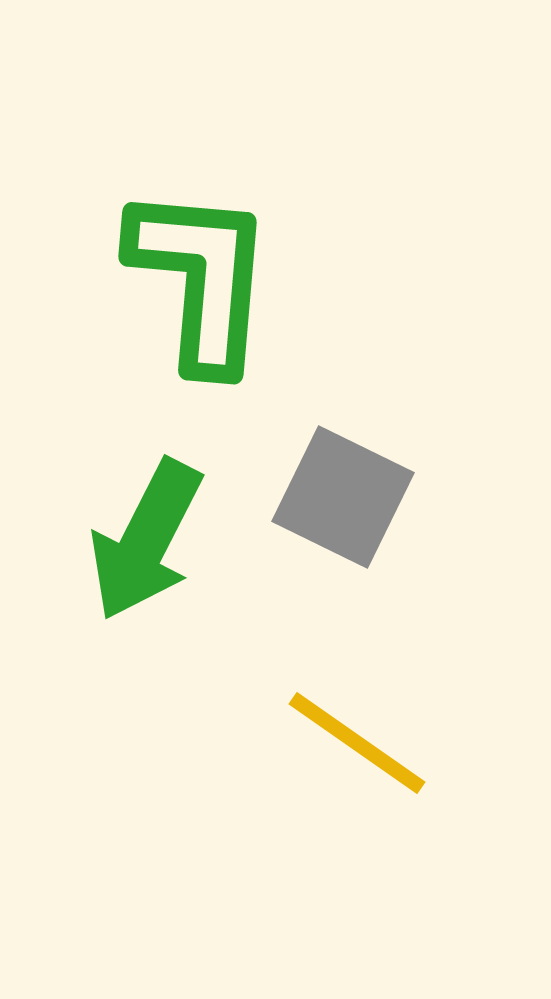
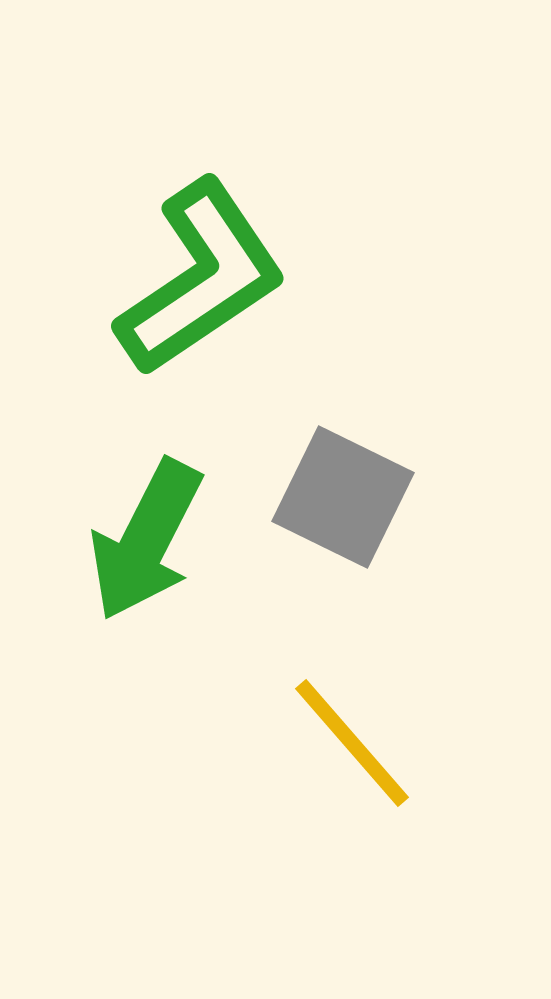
green L-shape: rotated 51 degrees clockwise
yellow line: moved 5 px left; rotated 14 degrees clockwise
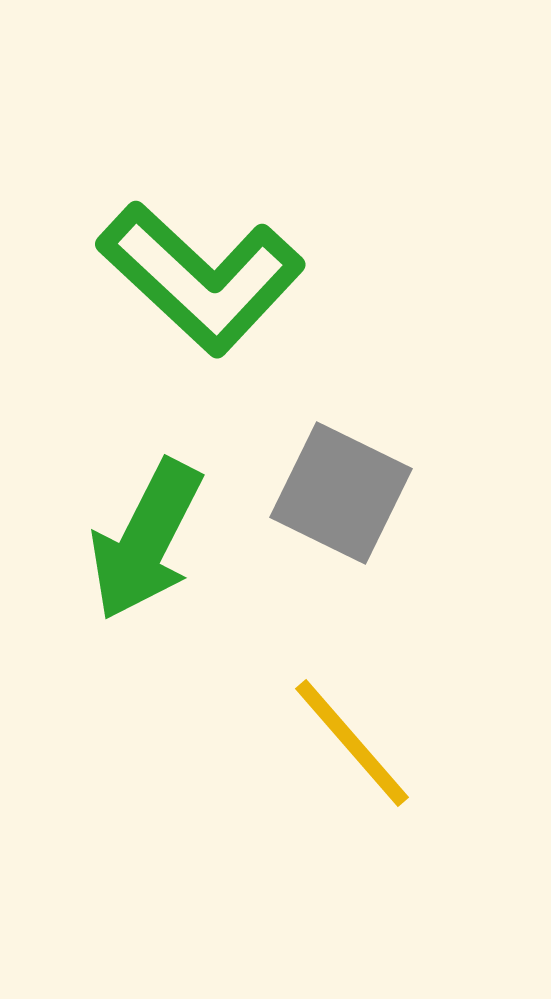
green L-shape: rotated 77 degrees clockwise
gray square: moved 2 px left, 4 px up
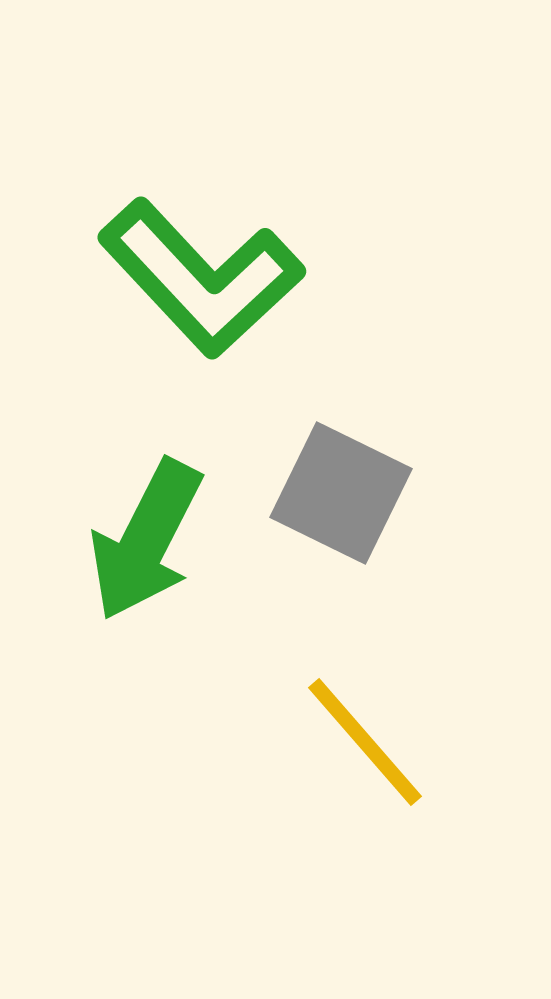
green L-shape: rotated 4 degrees clockwise
yellow line: moved 13 px right, 1 px up
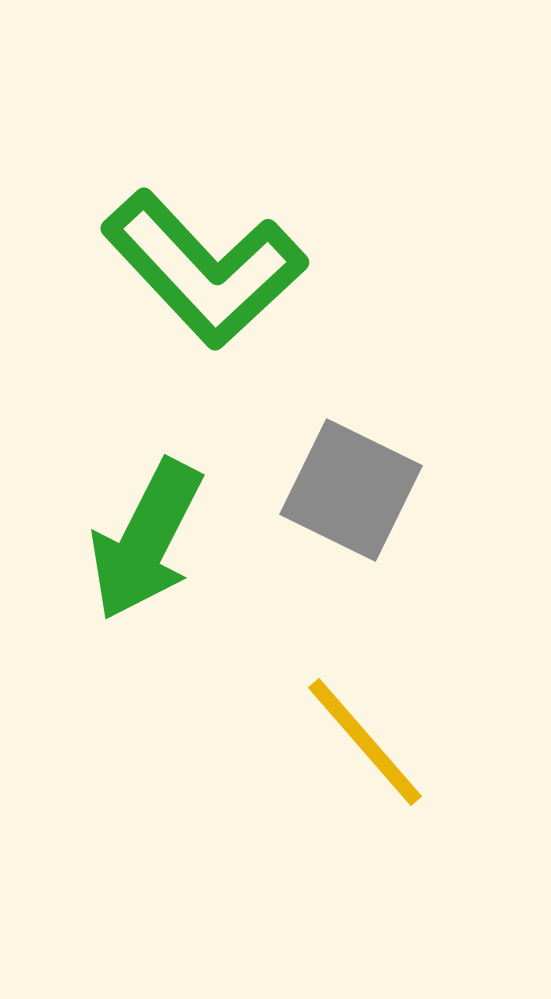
green L-shape: moved 3 px right, 9 px up
gray square: moved 10 px right, 3 px up
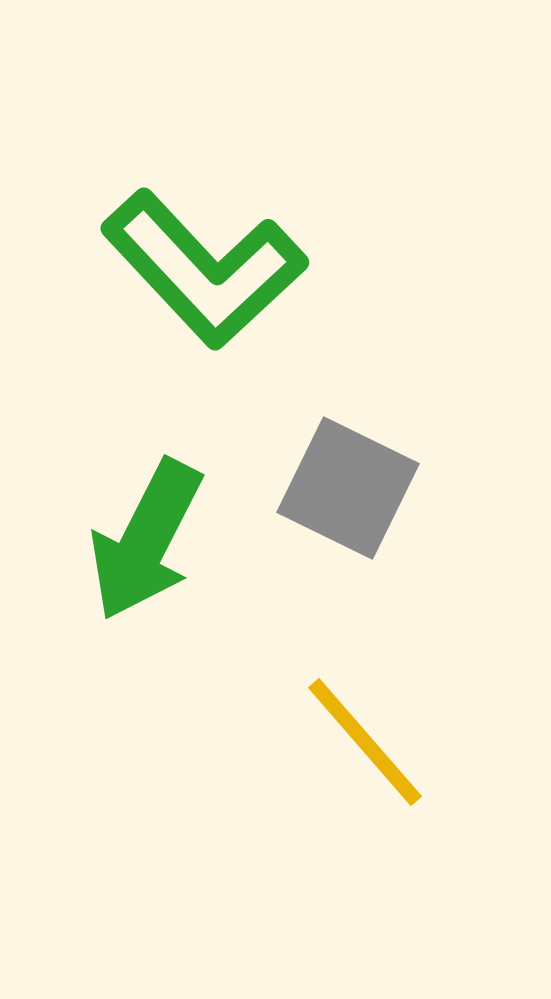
gray square: moved 3 px left, 2 px up
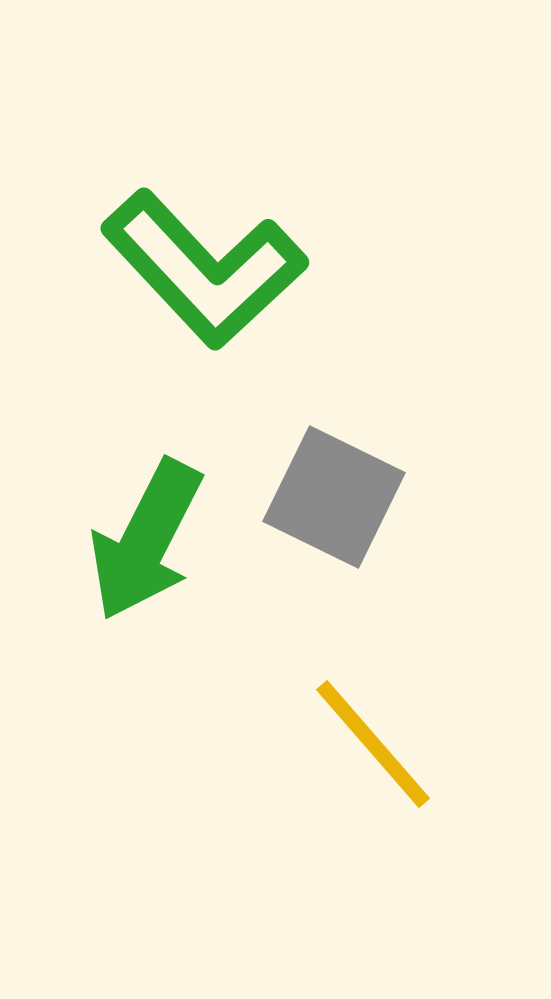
gray square: moved 14 px left, 9 px down
yellow line: moved 8 px right, 2 px down
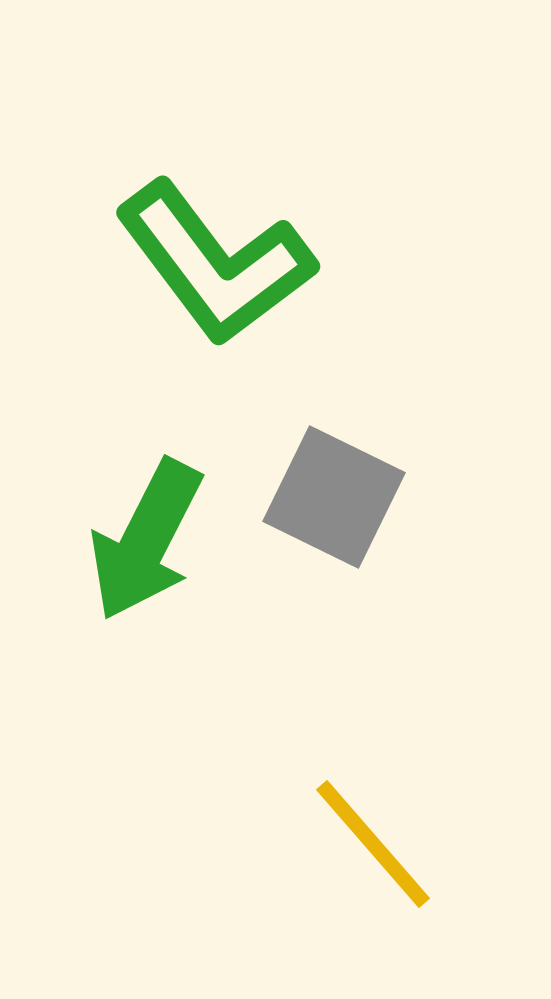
green L-shape: moved 11 px right, 6 px up; rotated 6 degrees clockwise
yellow line: moved 100 px down
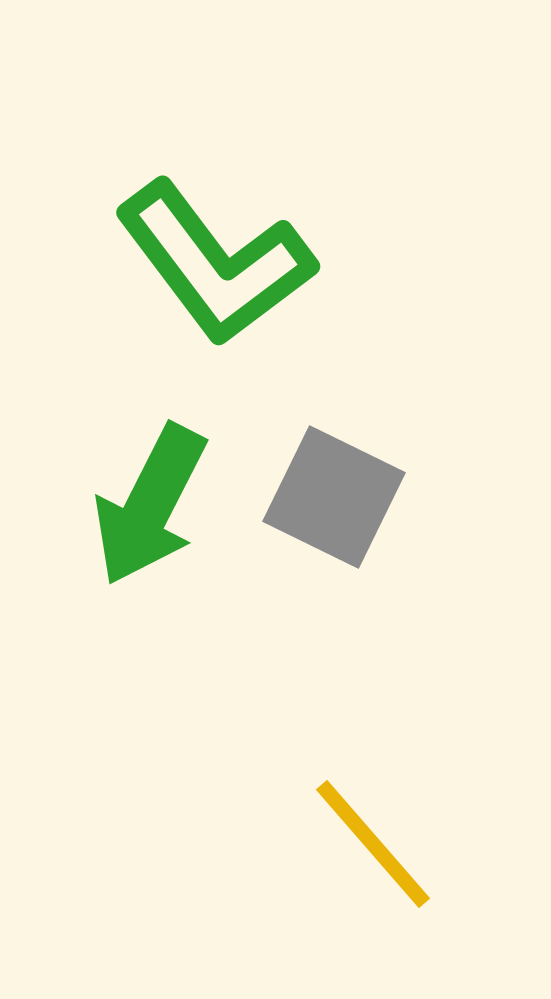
green arrow: moved 4 px right, 35 px up
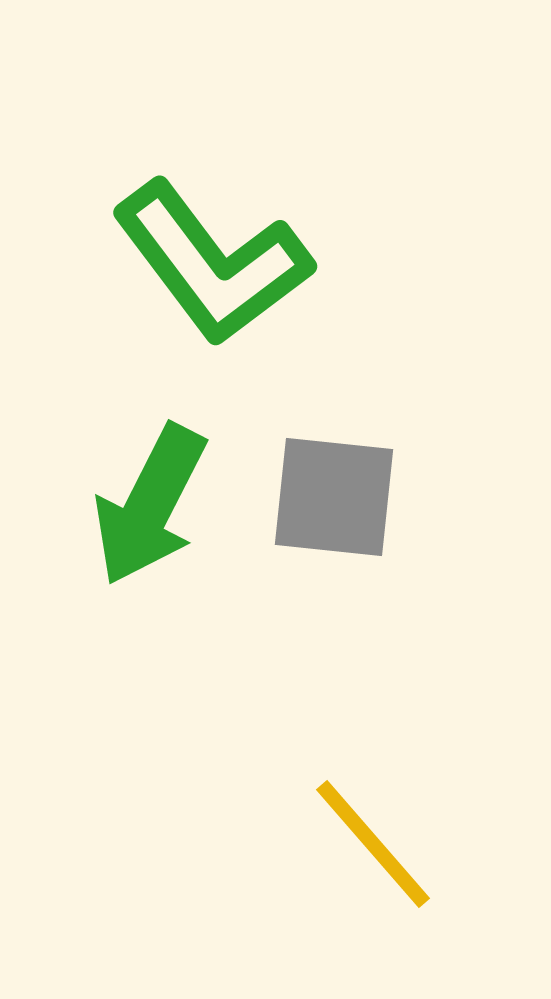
green L-shape: moved 3 px left
gray square: rotated 20 degrees counterclockwise
